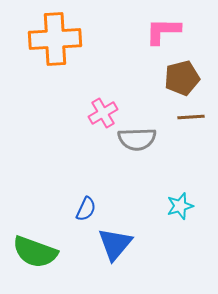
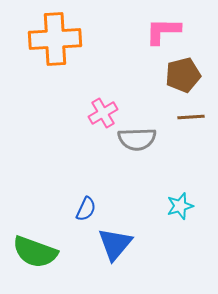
brown pentagon: moved 1 px right, 3 px up
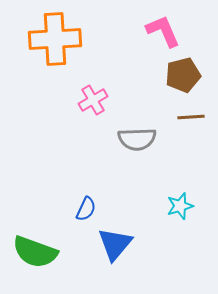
pink L-shape: rotated 66 degrees clockwise
pink cross: moved 10 px left, 13 px up
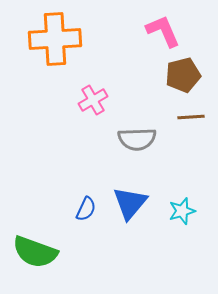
cyan star: moved 2 px right, 5 px down
blue triangle: moved 15 px right, 41 px up
